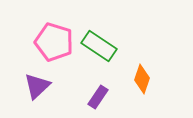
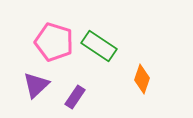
purple triangle: moved 1 px left, 1 px up
purple rectangle: moved 23 px left
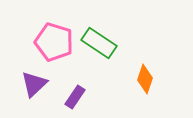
green rectangle: moved 3 px up
orange diamond: moved 3 px right
purple triangle: moved 2 px left, 1 px up
